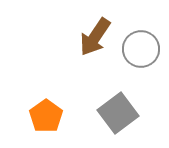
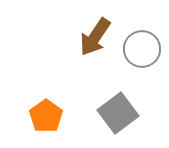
gray circle: moved 1 px right
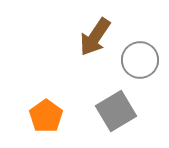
gray circle: moved 2 px left, 11 px down
gray square: moved 2 px left, 2 px up; rotated 6 degrees clockwise
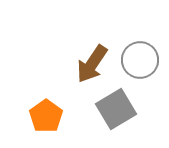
brown arrow: moved 3 px left, 27 px down
gray square: moved 2 px up
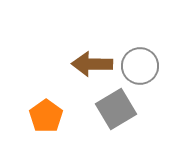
gray circle: moved 6 px down
brown arrow: rotated 57 degrees clockwise
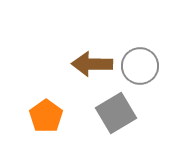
gray square: moved 4 px down
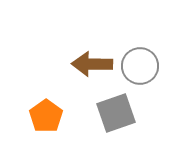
gray square: rotated 12 degrees clockwise
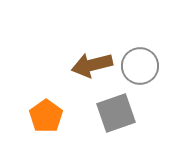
brown arrow: moved 1 px down; rotated 15 degrees counterclockwise
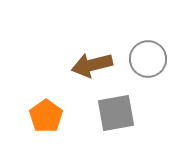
gray circle: moved 8 px right, 7 px up
gray square: rotated 9 degrees clockwise
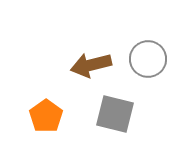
brown arrow: moved 1 px left
gray square: moved 1 px left, 1 px down; rotated 24 degrees clockwise
